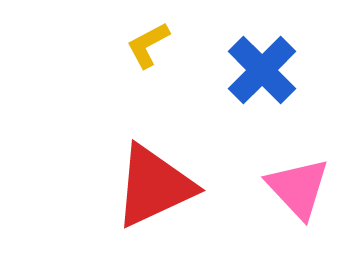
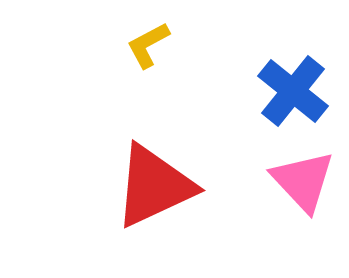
blue cross: moved 31 px right, 21 px down; rotated 6 degrees counterclockwise
pink triangle: moved 5 px right, 7 px up
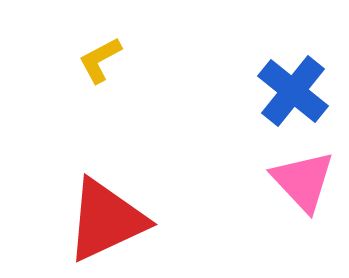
yellow L-shape: moved 48 px left, 15 px down
red triangle: moved 48 px left, 34 px down
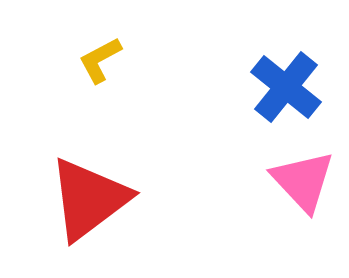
blue cross: moved 7 px left, 4 px up
red triangle: moved 17 px left, 21 px up; rotated 12 degrees counterclockwise
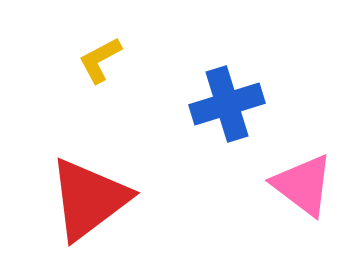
blue cross: moved 59 px left, 17 px down; rotated 34 degrees clockwise
pink triangle: moved 4 px down; rotated 10 degrees counterclockwise
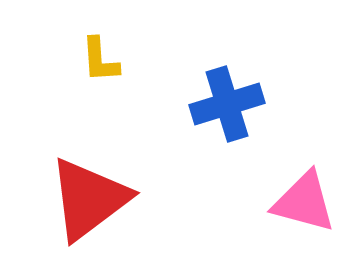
yellow L-shape: rotated 66 degrees counterclockwise
pink triangle: moved 1 px right, 17 px down; rotated 22 degrees counterclockwise
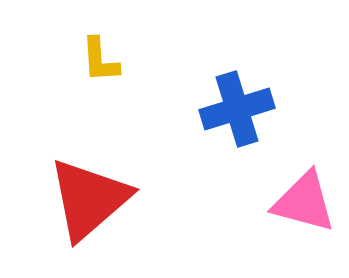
blue cross: moved 10 px right, 5 px down
red triangle: rotated 4 degrees counterclockwise
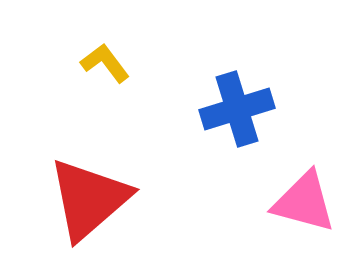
yellow L-shape: moved 5 px right, 3 px down; rotated 147 degrees clockwise
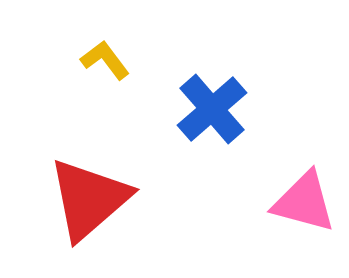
yellow L-shape: moved 3 px up
blue cross: moved 25 px left; rotated 24 degrees counterclockwise
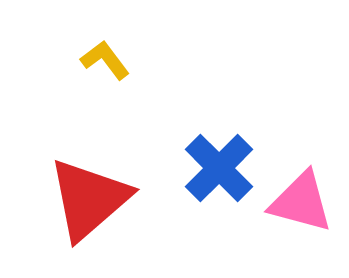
blue cross: moved 7 px right, 59 px down; rotated 4 degrees counterclockwise
pink triangle: moved 3 px left
